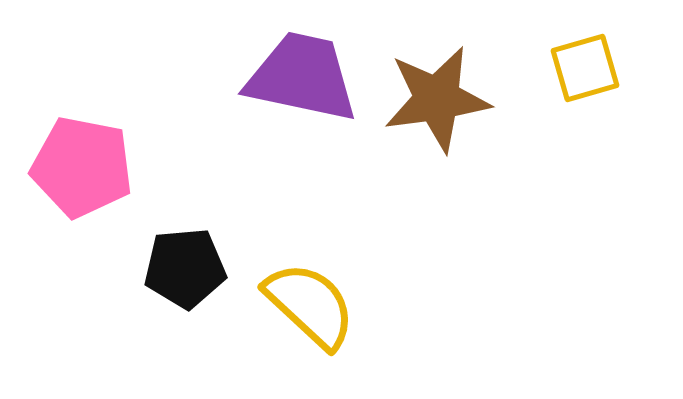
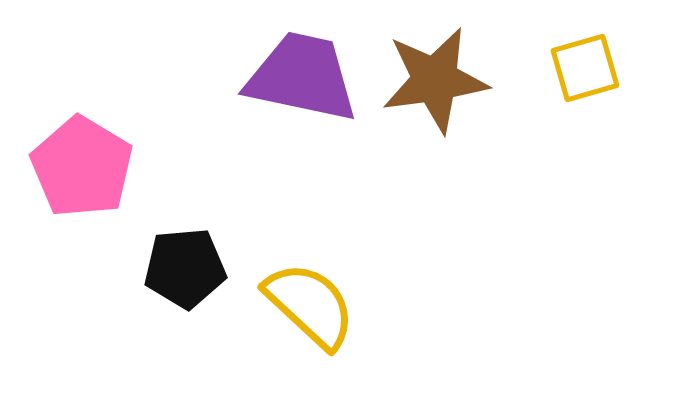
brown star: moved 2 px left, 19 px up
pink pentagon: rotated 20 degrees clockwise
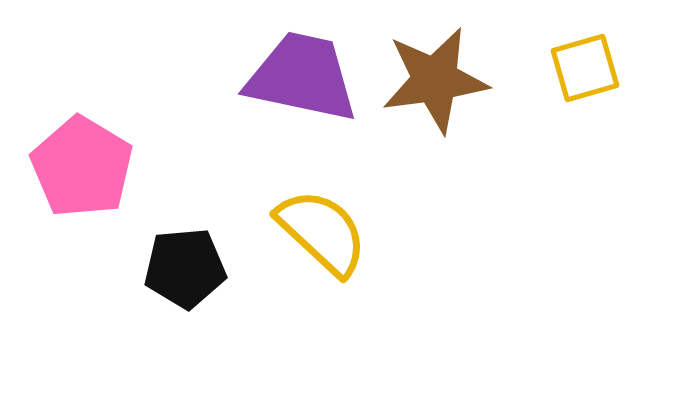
yellow semicircle: moved 12 px right, 73 px up
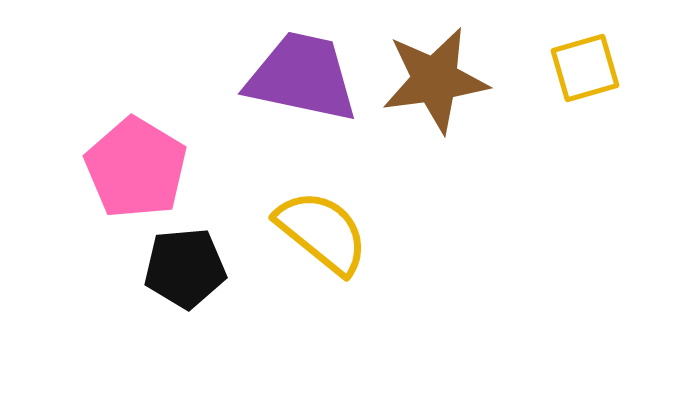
pink pentagon: moved 54 px right, 1 px down
yellow semicircle: rotated 4 degrees counterclockwise
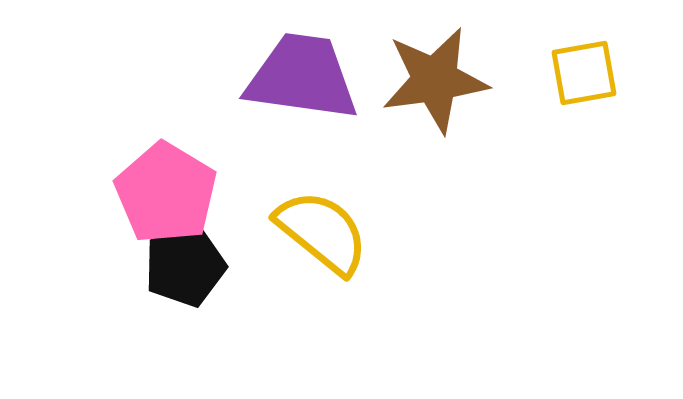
yellow square: moved 1 px left, 5 px down; rotated 6 degrees clockwise
purple trapezoid: rotated 4 degrees counterclockwise
pink pentagon: moved 30 px right, 25 px down
black pentagon: moved 2 px up; rotated 12 degrees counterclockwise
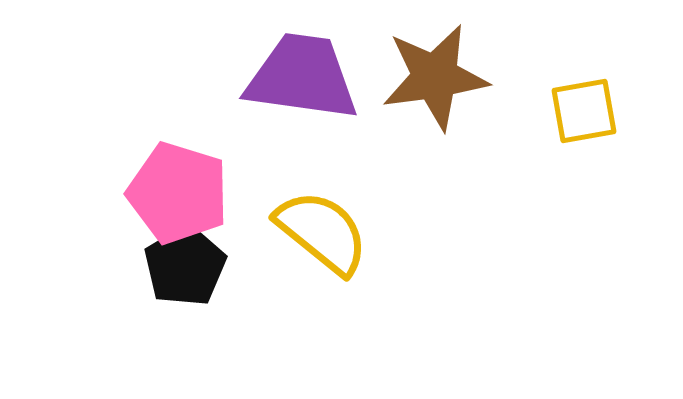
yellow square: moved 38 px down
brown star: moved 3 px up
pink pentagon: moved 12 px right; rotated 14 degrees counterclockwise
black pentagon: rotated 14 degrees counterclockwise
